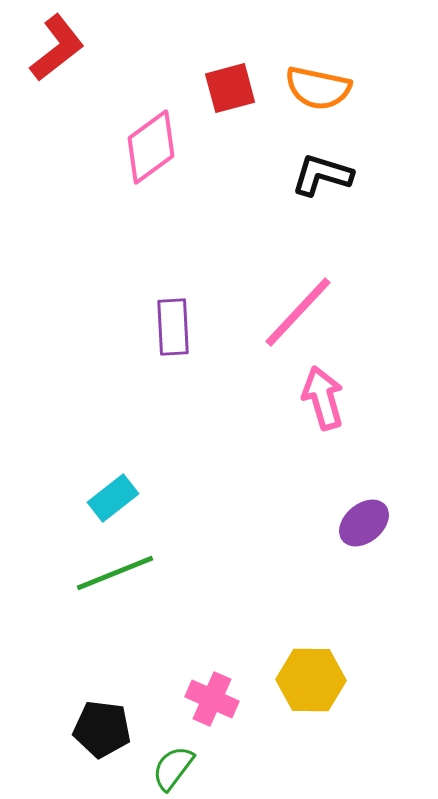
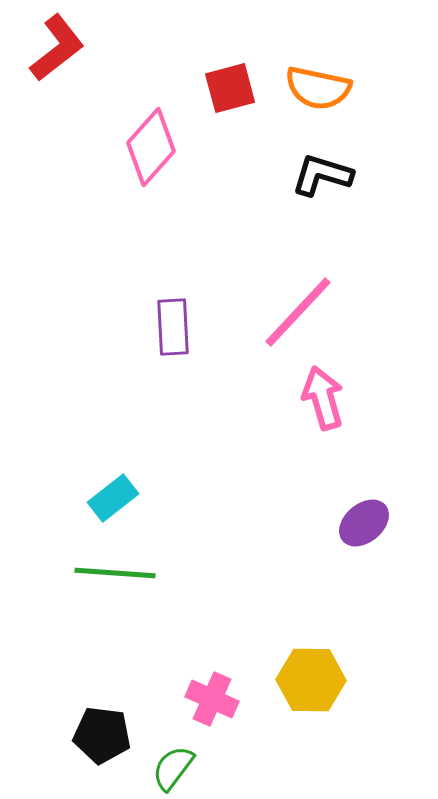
pink diamond: rotated 12 degrees counterclockwise
green line: rotated 26 degrees clockwise
black pentagon: moved 6 px down
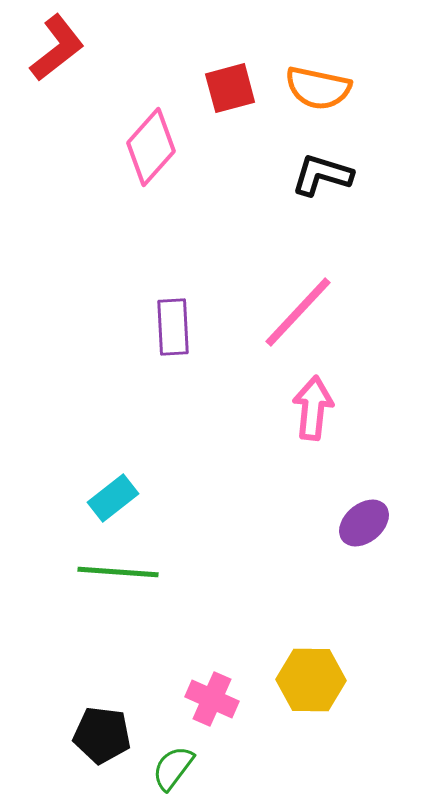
pink arrow: moved 10 px left, 10 px down; rotated 22 degrees clockwise
green line: moved 3 px right, 1 px up
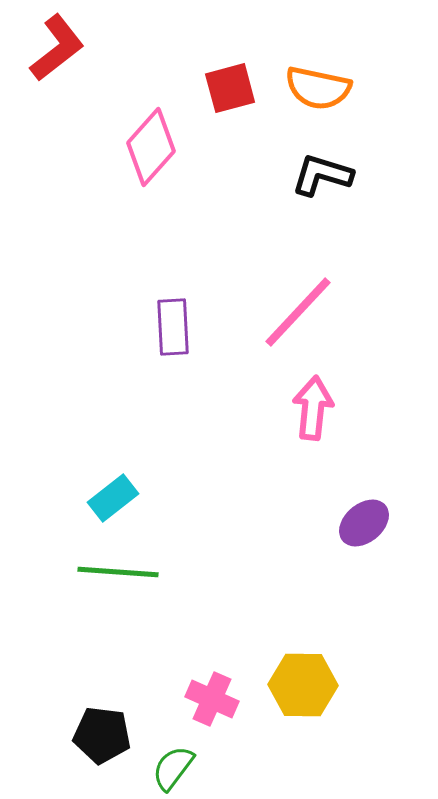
yellow hexagon: moved 8 px left, 5 px down
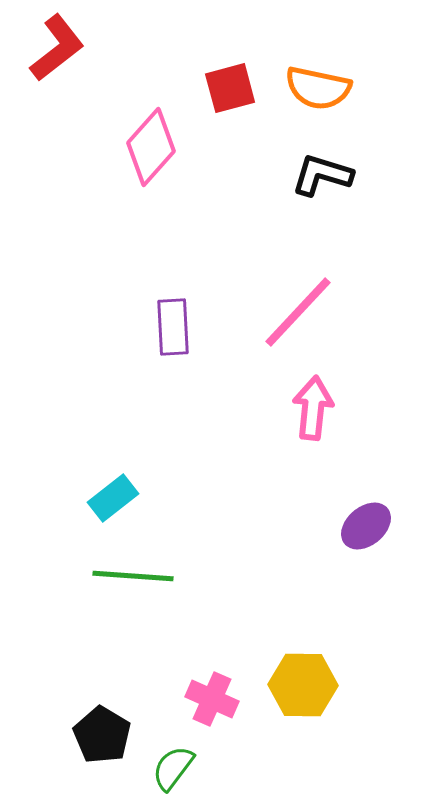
purple ellipse: moved 2 px right, 3 px down
green line: moved 15 px right, 4 px down
black pentagon: rotated 24 degrees clockwise
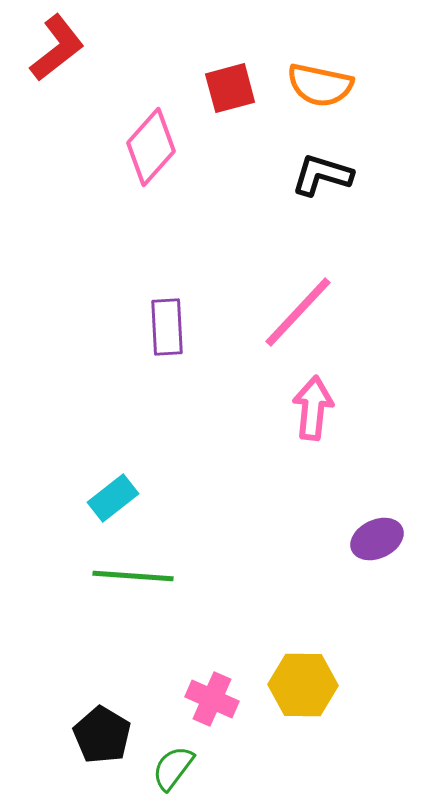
orange semicircle: moved 2 px right, 3 px up
purple rectangle: moved 6 px left
purple ellipse: moved 11 px right, 13 px down; rotated 15 degrees clockwise
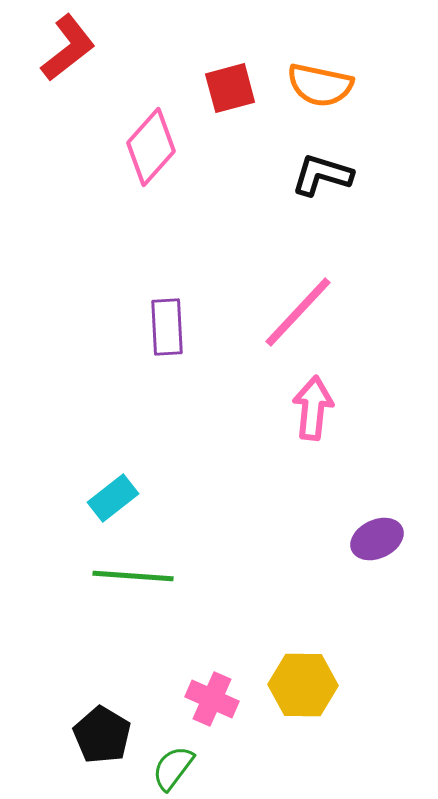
red L-shape: moved 11 px right
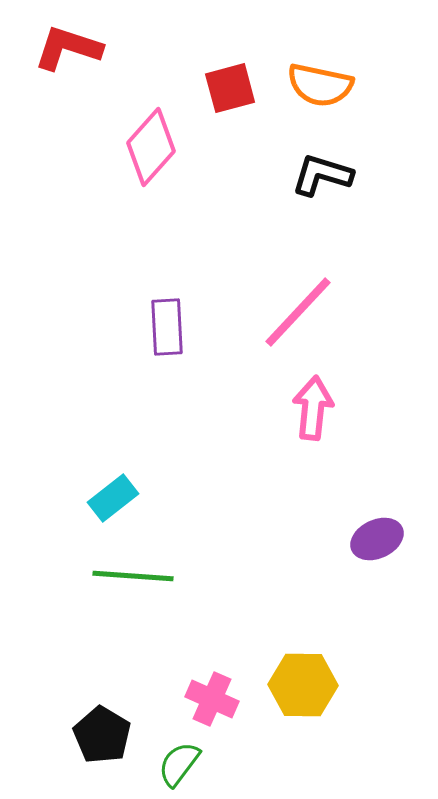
red L-shape: rotated 124 degrees counterclockwise
green semicircle: moved 6 px right, 4 px up
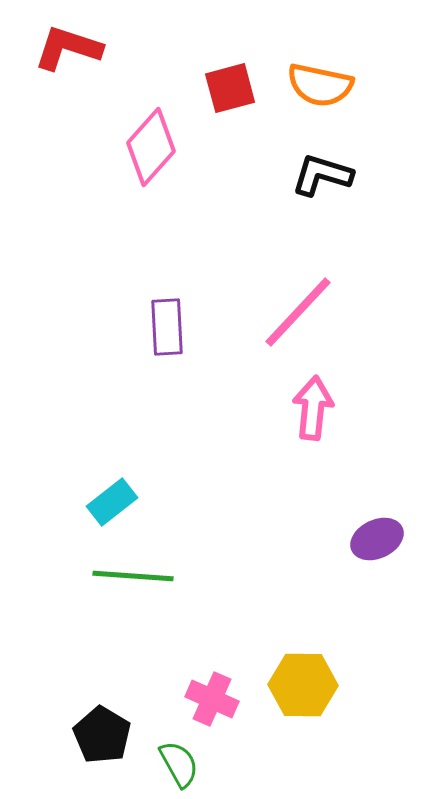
cyan rectangle: moved 1 px left, 4 px down
green semicircle: rotated 114 degrees clockwise
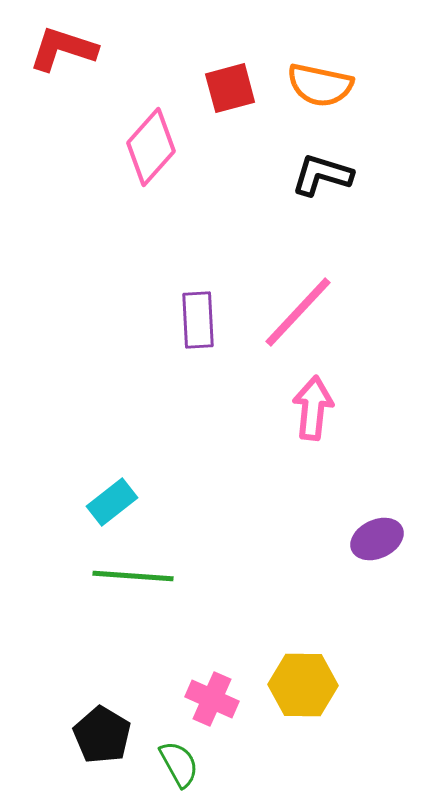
red L-shape: moved 5 px left, 1 px down
purple rectangle: moved 31 px right, 7 px up
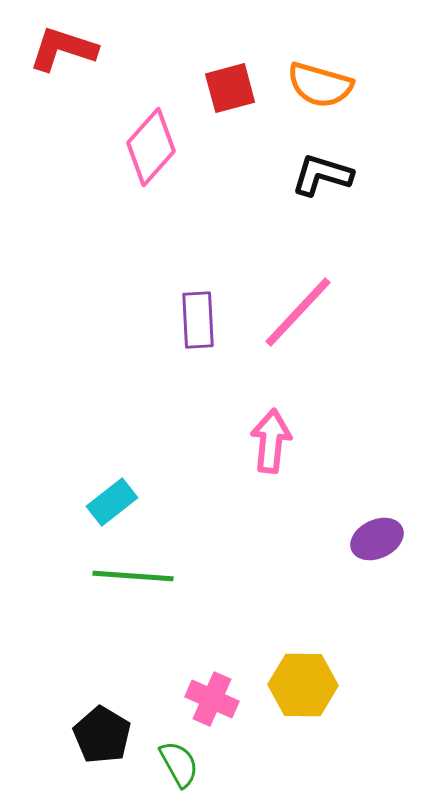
orange semicircle: rotated 4 degrees clockwise
pink arrow: moved 42 px left, 33 px down
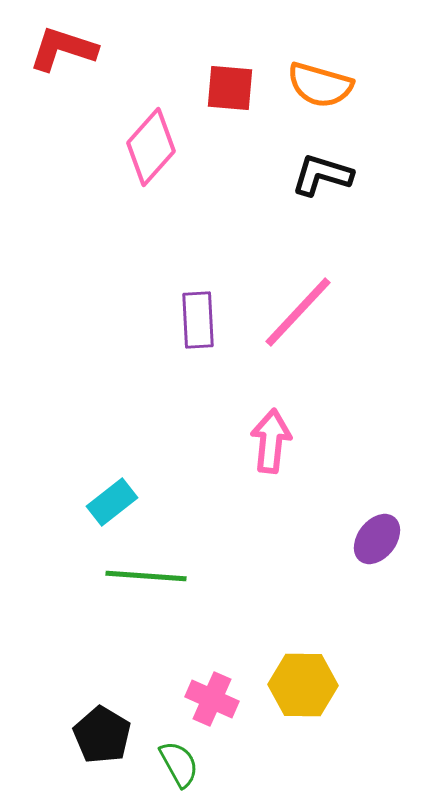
red square: rotated 20 degrees clockwise
purple ellipse: rotated 27 degrees counterclockwise
green line: moved 13 px right
